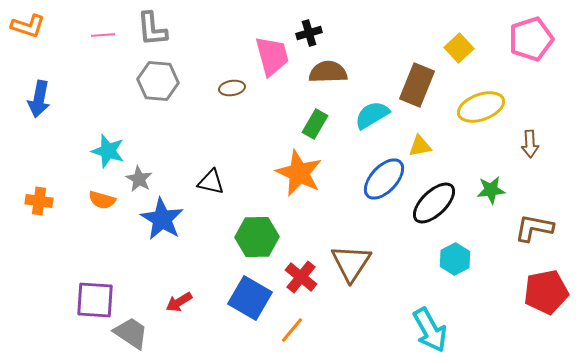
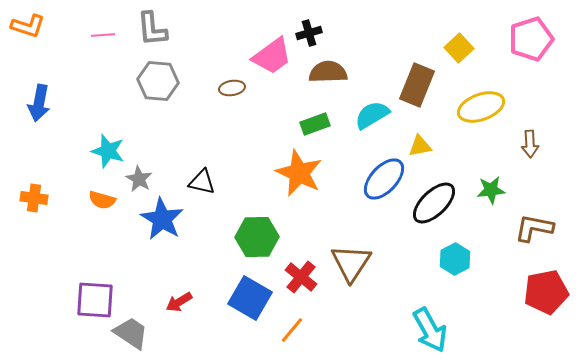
pink trapezoid: rotated 69 degrees clockwise
blue arrow: moved 4 px down
green rectangle: rotated 40 degrees clockwise
black triangle: moved 9 px left
orange cross: moved 5 px left, 3 px up
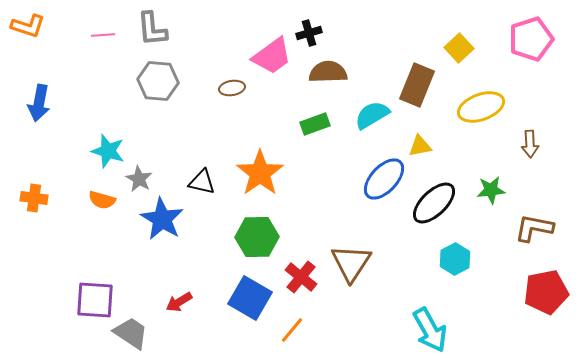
orange star: moved 39 px left; rotated 12 degrees clockwise
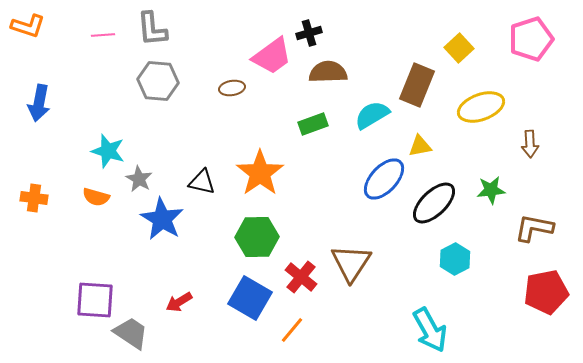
green rectangle: moved 2 px left
orange semicircle: moved 6 px left, 3 px up
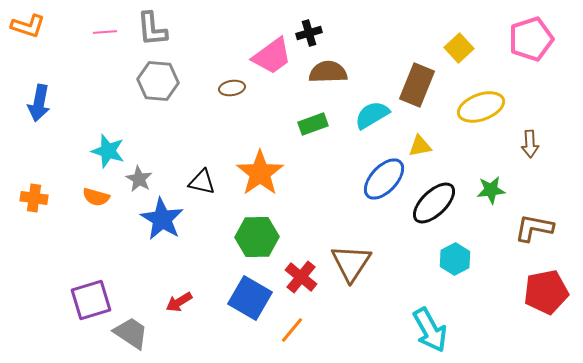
pink line: moved 2 px right, 3 px up
purple square: moved 4 px left; rotated 21 degrees counterclockwise
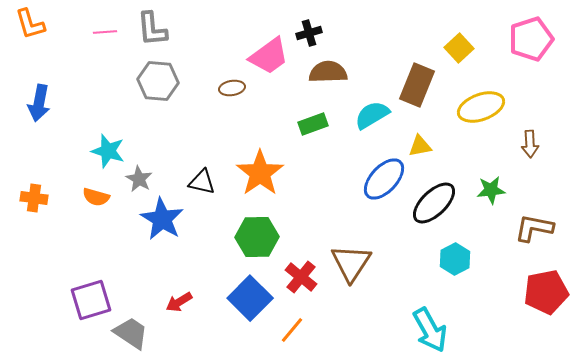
orange L-shape: moved 2 px right, 2 px up; rotated 56 degrees clockwise
pink trapezoid: moved 3 px left
blue square: rotated 15 degrees clockwise
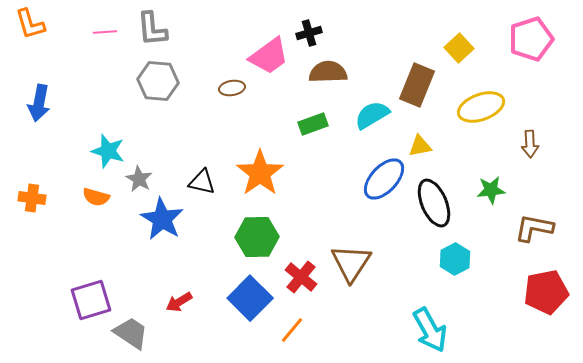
orange cross: moved 2 px left
black ellipse: rotated 69 degrees counterclockwise
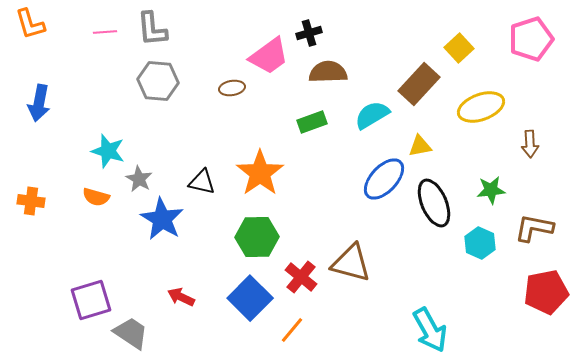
brown rectangle: moved 2 px right, 1 px up; rotated 21 degrees clockwise
green rectangle: moved 1 px left, 2 px up
orange cross: moved 1 px left, 3 px down
cyan hexagon: moved 25 px right, 16 px up; rotated 8 degrees counterclockwise
brown triangle: rotated 48 degrees counterclockwise
red arrow: moved 2 px right, 5 px up; rotated 56 degrees clockwise
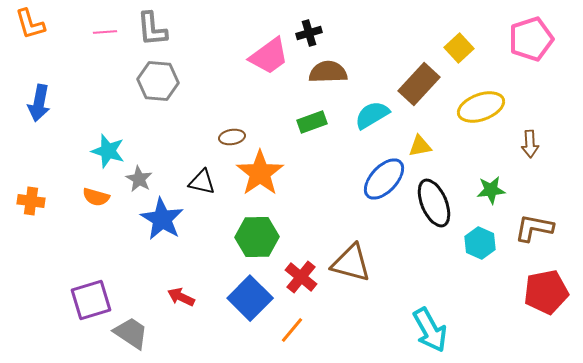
brown ellipse: moved 49 px down
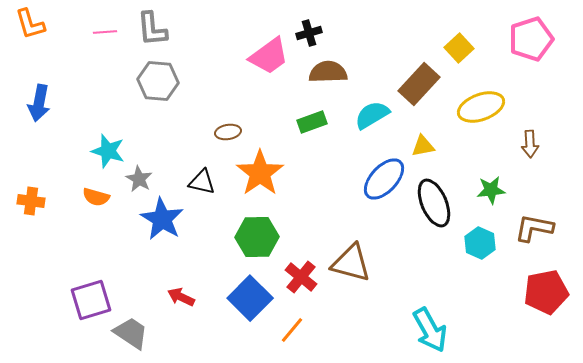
brown ellipse: moved 4 px left, 5 px up
yellow triangle: moved 3 px right
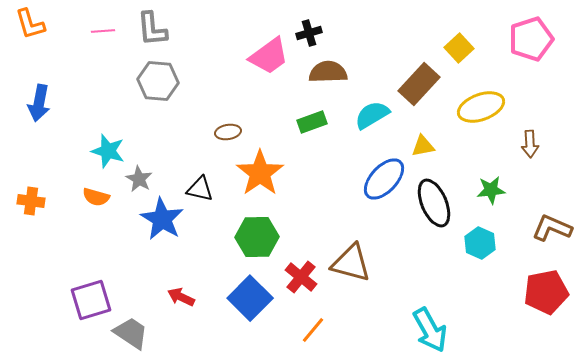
pink line: moved 2 px left, 1 px up
black triangle: moved 2 px left, 7 px down
brown L-shape: moved 18 px right; rotated 12 degrees clockwise
orange line: moved 21 px right
